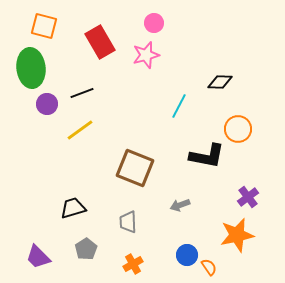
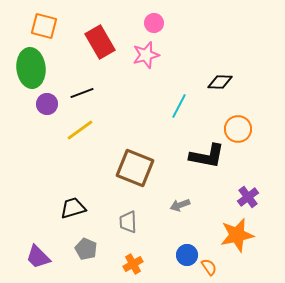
gray pentagon: rotated 15 degrees counterclockwise
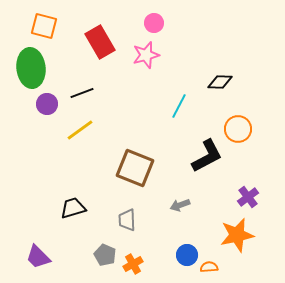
black L-shape: rotated 39 degrees counterclockwise
gray trapezoid: moved 1 px left, 2 px up
gray pentagon: moved 19 px right, 6 px down
orange semicircle: rotated 60 degrees counterclockwise
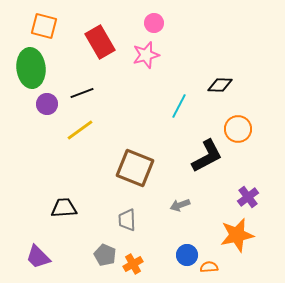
black diamond: moved 3 px down
black trapezoid: moved 9 px left; rotated 12 degrees clockwise
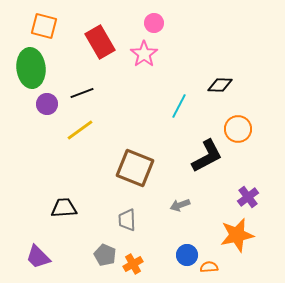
pink star: moved 2 px left, 1 px up; rotated 20 degrees counterclockwise
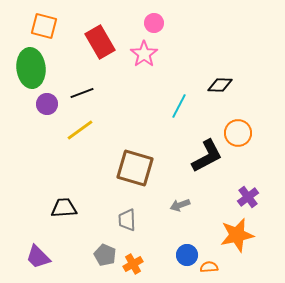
orange circle: moved 4 px down
brown square: rotated 6 degrees counterclockwise
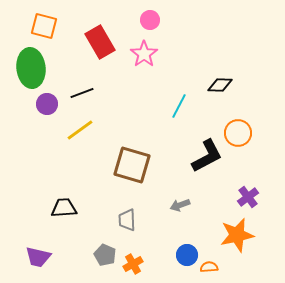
pink circle: moved 4 px left, 3 px up
brown square: moved 3 px left, 3 px up
purple trapezoid: rotated 32 degrees counterclockwise
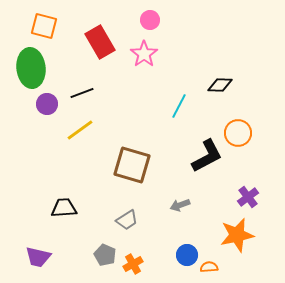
gray trapezoid: rotated 120 degrees counterclockwise
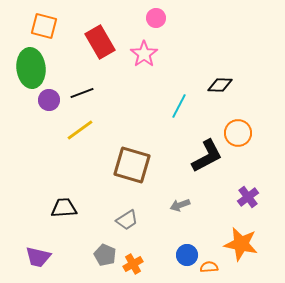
pink circle: moved 6 px right, 2 px up
purple circle: moved 2 px right, 4 px up
orange star: moved 4 px right, 9 px down; rotated 24 degrees clockwise
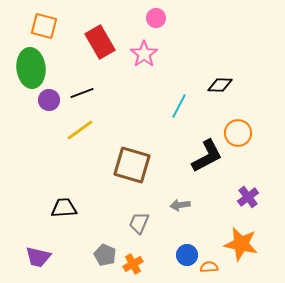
gray arrow: rotated 12 degrees clockwise
gray trapezoid: moved 12 px right, 3 px down; rotated 145 degrees clockwise
